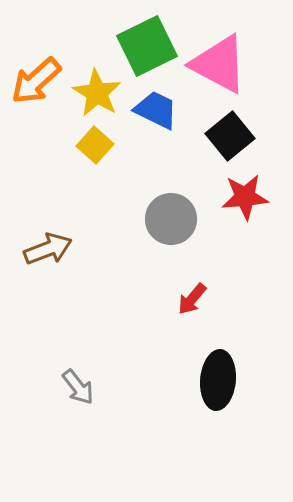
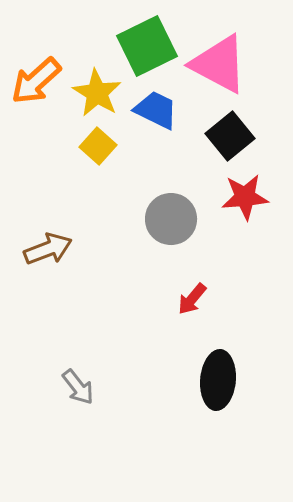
yellow square: moved 3 px right, 1 px down
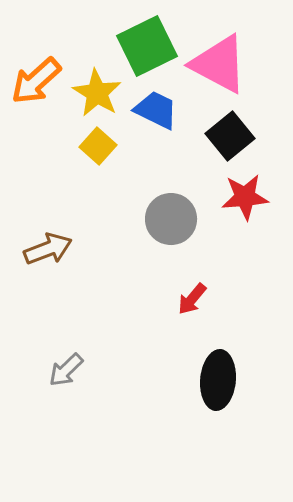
gray arrow: moved 12 px left, 17 px up; rotated 84 degrees clockwise
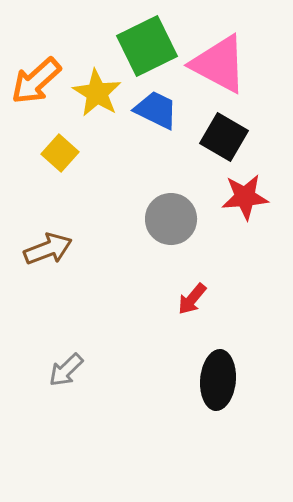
black square: moved 6 px left, 1 px down; rotated 21 degrees counterclockwise
yellow square: moved 38 px left, 7 px down
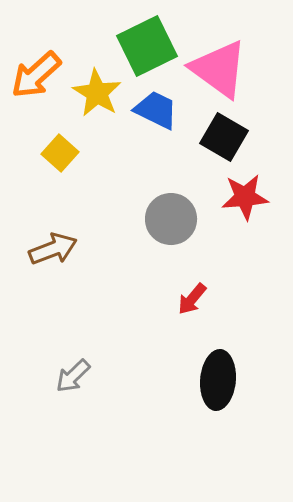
pink triangle: moved 5 px down; rotated 8 degrees clockwise
orange arrow: moved 6 px up
brown arrow: moved 5 px right
gray arrow: moved 7 px right, 6 px down
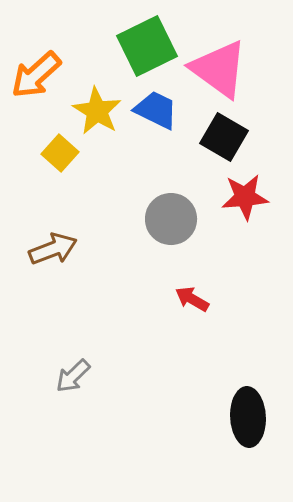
yellow star: moved 18 px down
red arrow: rotated 80 degrees clockwise
black ellipse: moved 30 px right, 37 px down; rotated 8 degrees counterclockwise
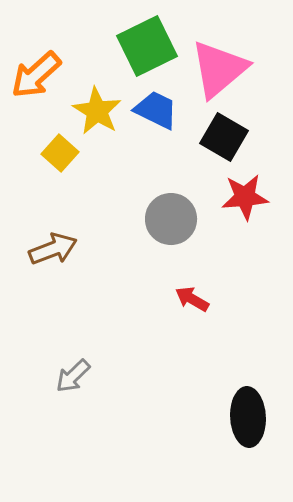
pink triangle: rotated 44 degrees clockwise
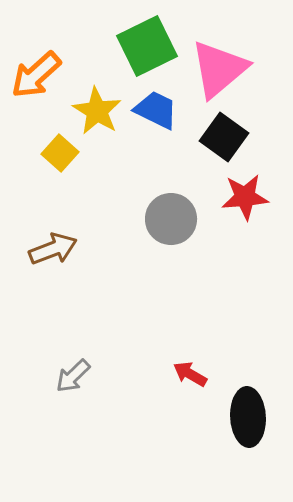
black square: rotated 6 degrees clockwise
red arrow: moved 2 px left, 75 px down
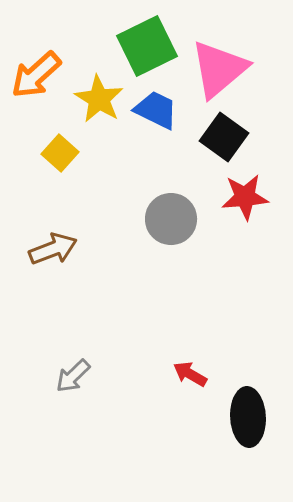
yellow star: moved 2 px right, 12 px up
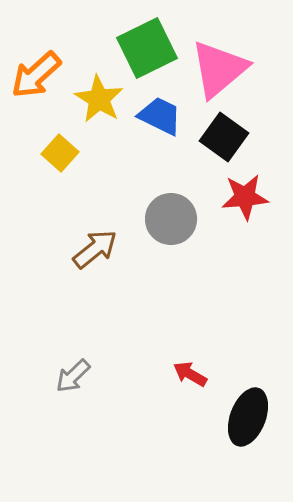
green square: moved 2 px down
blue trapezoid: moved 4 px right, 6 px down
brown arrow: moved 42 px right; rotated 18 degrees counterclockwise
black ellipse: rotated 24 degrees clockwise
